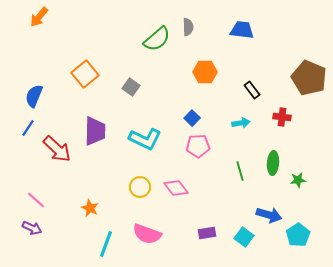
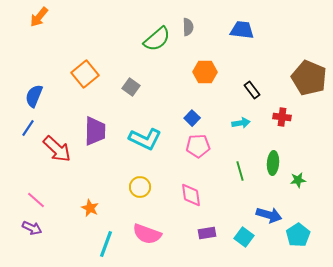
pink diamond: moved 15 px right, 7 px down; rotated 30 degrees clockwise
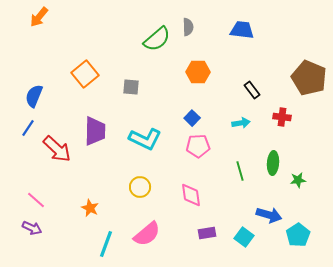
orange hexagon: moved 7 px left
gray square: rotated 30 degrees counterclockwise
pink semicircle: rotated 60 degrees counterclockwise
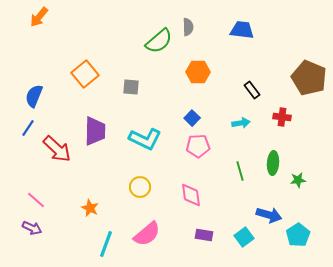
green semicircle: moved 2 px right, 2 px down
purple rectangle: moved 3 px left, 2 px down; rotated 18 degrees clockwise
cyan square: rotated 18 degrees clockwise
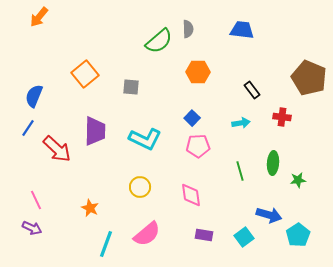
gray semicircle: moved 2 px down
pink line: rotated 24 degrees clockwise
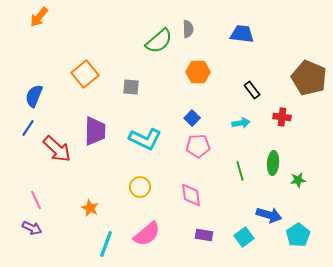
blue trapezoid: moved 4 px down
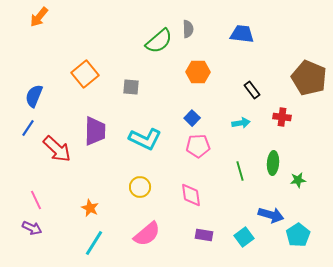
blue arrow: moved 2 px right
cyan line: moved 12 px left, 1 px up; rotated 12 degrees clockwise
